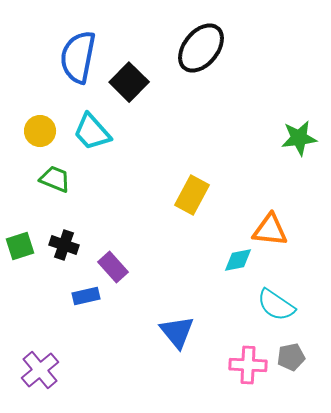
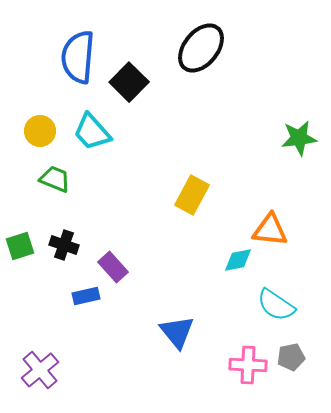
blue semicircle: rotated 6 degrees counterclockwise
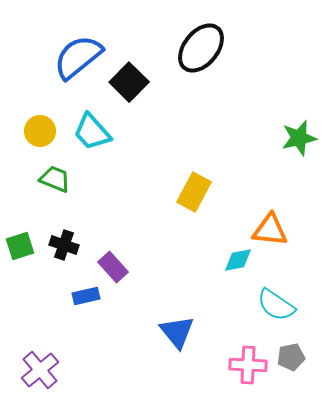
blue semicircle: rotated 46 degrees clockwise
green star: rotated 6 degrees counterclockwise
yellow rectangle: moved 2 px right, 3 px up
